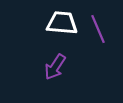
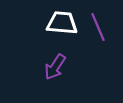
purple line: moved 2 px up
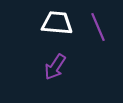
white trapezoid: moved 5 px left
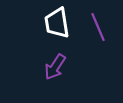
white trapezoid: rotated 104 degrees counterclockwise
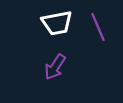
white trapezoid: rotated 92 degrees counterclockwise
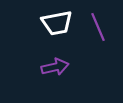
purple arrow: rotated 136 degrees counterclockwise
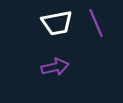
purple line: moved 2 px left, 4 px up
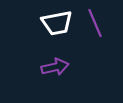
purple line: moved 1 px left
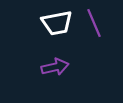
purple line: moved 1 px left
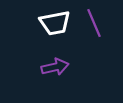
white trapezoid: moved 2 px left
